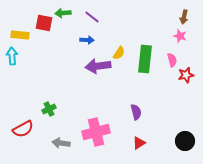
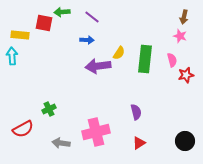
green arrow: moved 1 px left, 1 px up
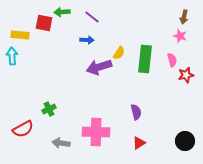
purple arrow: moved 1 px right, 1 px down; rotated 10 degrees counterclockwise
pink cross: rotated 16 degrees clockwise
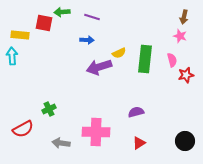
purple line: rotated 21 degrees counterclockwise
yellow semicircle: rotated 32 degrees clockwise
purple semicircle: rotated 91 degrees counterclockwise
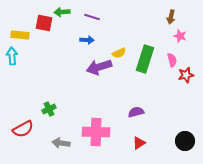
brown arrow: moved 13 px left
green rectangle: rotated 12 degrees clockwise
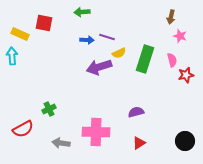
green arrow: moved 20 px right
purple line: moved 15 px right, 20 px down
yellow rectangle: moved 1 px up; rotated 18 degrees clockwise
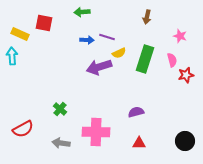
brown arrow: moved 24 px left
green cross: moved 11 px right; rotated 24 degrees counterclockwise
red triangle: rotated 32 degrees clockwise
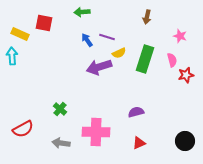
blue arrow: rotated 128 degrees counterclockwise
red triangle: rotated 24 degrees counterclockwise
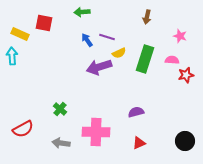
pink semicircle: rotated 72 degrees counterclockwise
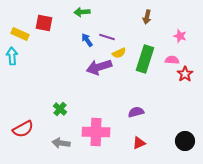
red star: moved 1 px left, 1 px up; rotated 21 degrees counterclockwise
